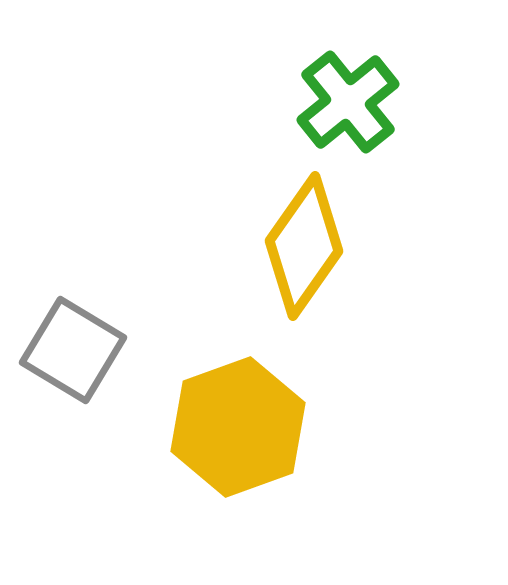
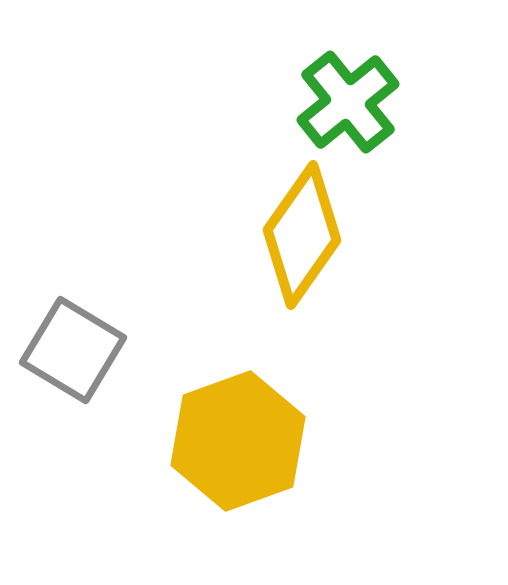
yellow diamond: moved 2 px left, 11 px up
yellow hexagon: moved 14 px down
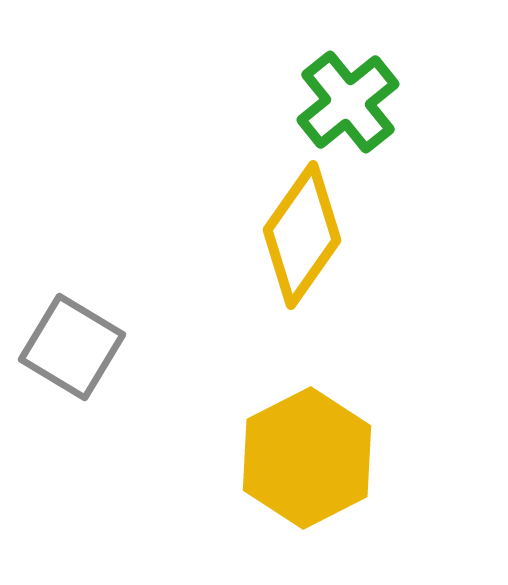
gray square: moved 1 px left, 3 px up
yellow hexagon: moved 69 px right, 17 px down; rotated 7 degrees counterclockwise
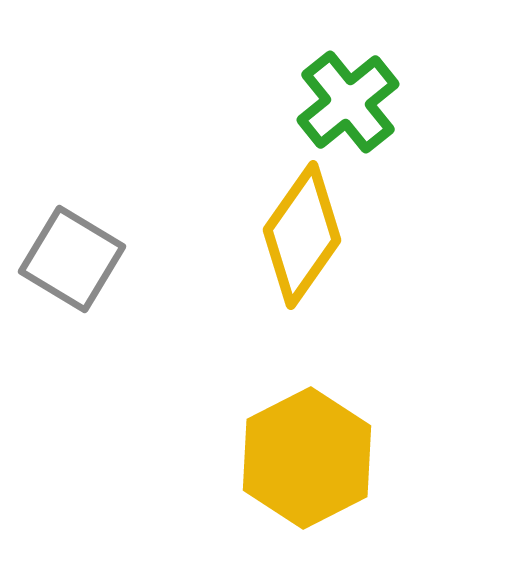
gray square: moved 88 px up
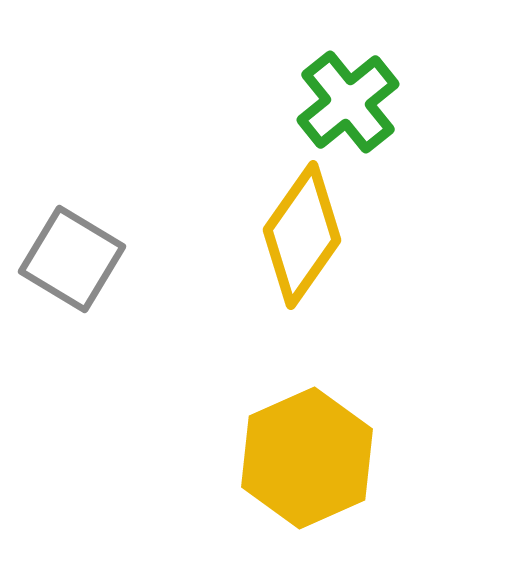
yellow hexagon: rotated 3 degrees clockwise
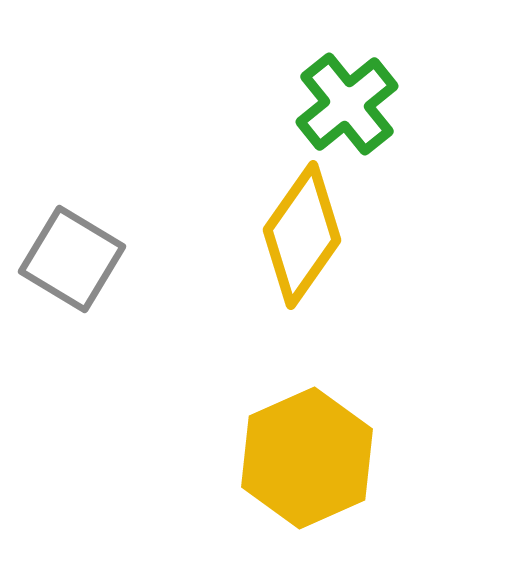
green cross: moved 1 px left, 2 px down
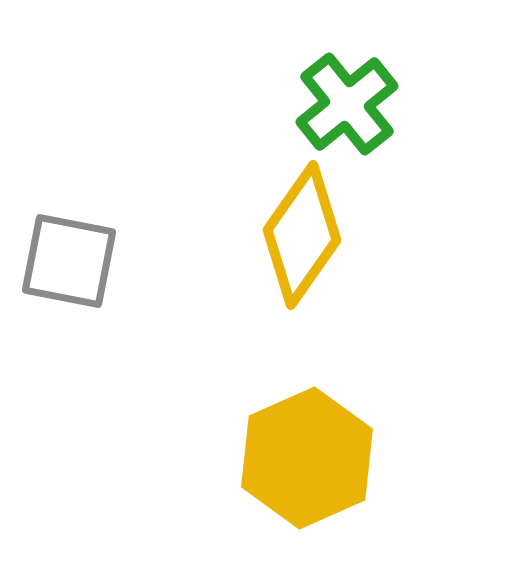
gray square: moved 3 px left, 2 px down; rotated 20 degrees counterclockwise
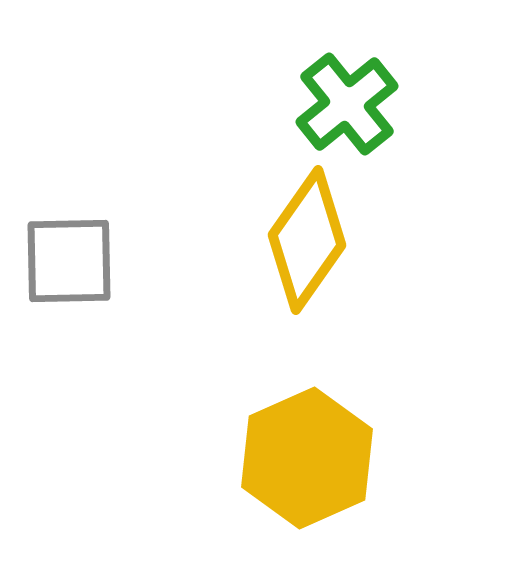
yellow diamond: moved 5 px right, 5 px down
gray square: rotated 12 degrees counterclockwise
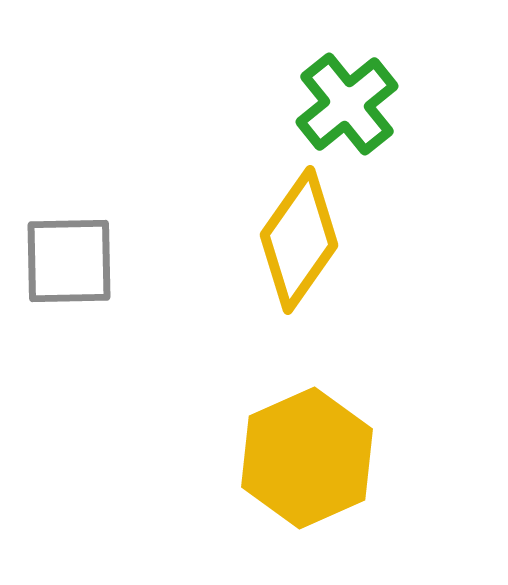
yellow diamond: moved 8 px left
